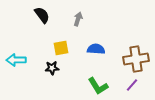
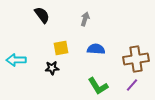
gray arrow: moved 7 px right
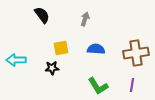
brown cross: moved 6 px up
purple line: rotated 32 degrees counterclockwise
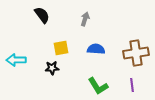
purple line: rotated 16 degrees counterclockwise
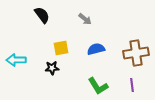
gray arrow: rotated 112 degrees clockwise
blue semicircle: rotated 18 degrees counterclockwise
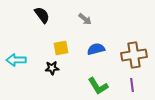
brown cross: moved 2 px left, 2 px down
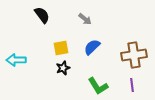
blue semicircle: moved 4 px left, 2 px up; rotated 30 degrees counterclockwise
black star: moved 11 px right; rotated 16 degrees counterclockwise
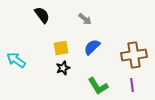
cyan arrow: rotated 36 degrees clockwise
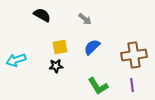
black semicircle: rotated 24 degrees counterclockwise
yellow square: moved 1 px left, 1 px up
cyan arrow: rotated 54 degrees counterclockwise
black star: moved 7 px left, 2 px up; rotated 16 degrees clockwise
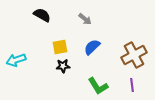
brown cross: rotated 20 degrees counterclockwise
black star: moved 7 px right
